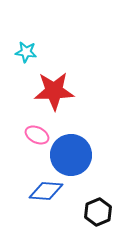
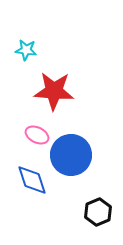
cyan star: moved 2 px up
red star: rotated 6 degrees clockwise
blue diamond: moved 14 px left, 11 px up; rotated 68 degrees clockwise
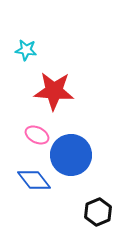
blue diamond: moved 2 px right; rotated 20 degrees counterclockwise
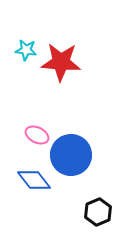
red star: moved 7 px right, 29 px up
